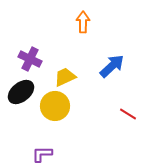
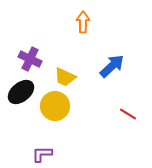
yellow trapezoid: rotated 130 degrees counterclockwise
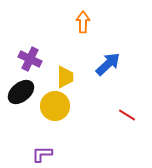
blue arrow: moved 4 px left, 2 px up
yellow trapezoid: rotated 115 degrees counterclockwise
red line: moved 1 px left, 1 px down
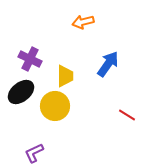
orange arrow: rotated 105 degrees counterclockwise
blue arrow: rotated 12 degrees counterclockwise
yellow trapezoid: moved 1 px up
purple L-shape: moved 8 px left, 1 px up; rotated 25 degrees counterclockwise
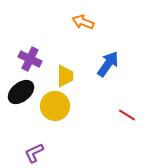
orange arrow: rotated 35 degrees clockwise
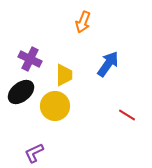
orange arrow: rotated 90 degrees counterclockwise
yellow trapezoid: moved 1 px left, 1 px up
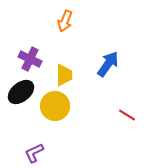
orange arrow: moved 18 px left, 1 px up
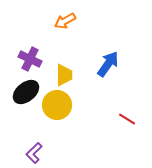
orange arrow: rotated 40 degrees clockwise
black ellipse: moved 5 px right
yellow circle: moved 2 px right, 1 px up
red line: moved 4 px down
purple L-shape: rotated 20 degrees counterclockwise
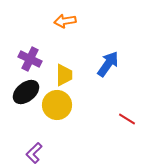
orange arrow: rotated 20 degrees clockwise
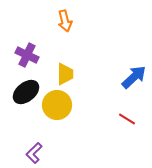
orange arrow: rotated 95 degrees counterclockwise
purple cross: moved 3 px left, 4 px up
blue arrow: moved 26 px right, 13 px down; rotated 12 degrees clockwise
yellow trapezoid: moved 1 px right, 1 px up
